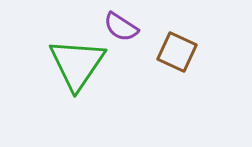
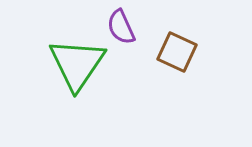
purple semicircle: rotated 33 degrees clockwise
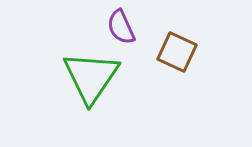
green triangle: moved 14 px right, 13 px down
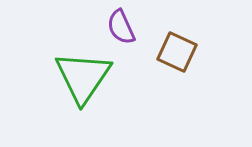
green triangle: moved 8 px left
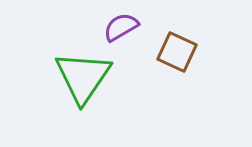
purple semicircle: rotated 84 degrees clockwise
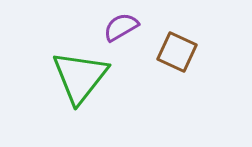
green triangle: moved 3 px left; rotated 4 degrees clockwise
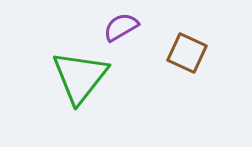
brown square: moved 10 px right, 1 px down
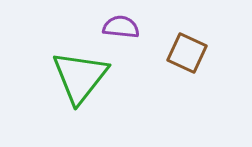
purple semicircle: rotated 36 degrees clockwise
